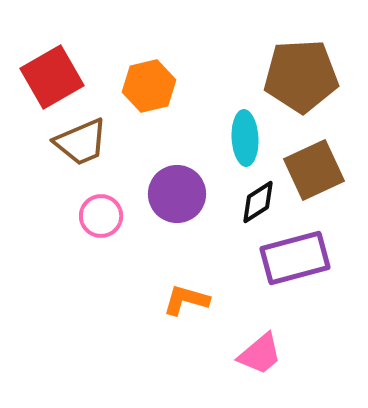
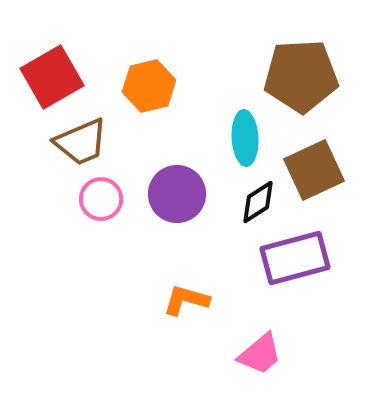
pink circle: moved 17 px up
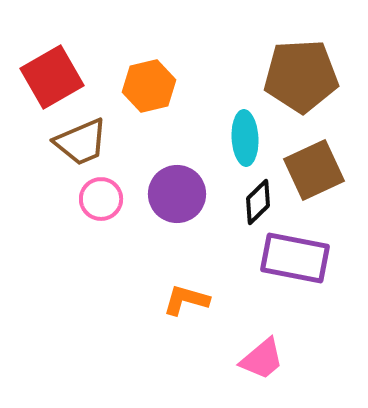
black diamond: rotated 12 degrees counterclockwise
purple rectangle: rotated 26 degrees clockwise
pink trapezoid: moved 2 px right, 5 px down
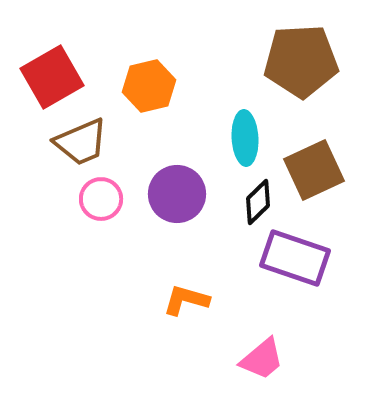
brown pentagon: moved 15 px up
purple rectangle: rotated 8 degrees clockwise
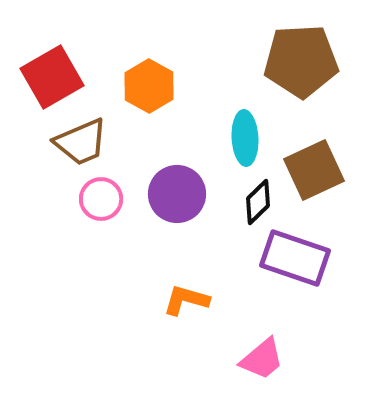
orange hexagon: rotated 18 degrees counterclockwise
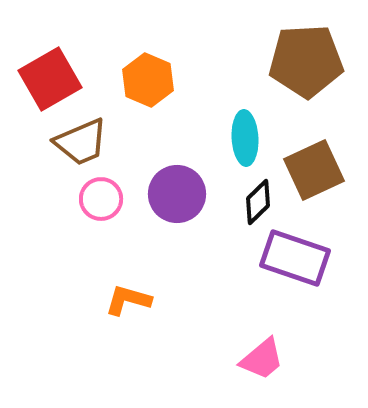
brown pentagon: moved 5 px right
red square: moved 2 px left, 2 px down
orange hexagon: moved 1 px left, 6 px up; rotated 6 degrees counterclockwise
orange L-shape: moved 58 px left
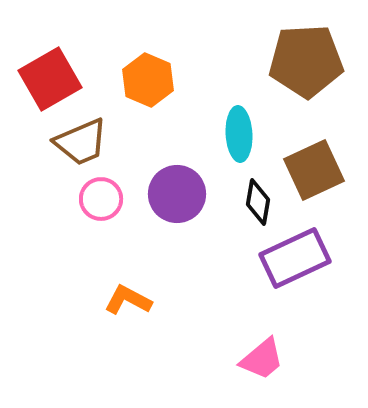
cyan ellipse: moved 6 px left, 4 px up
black diamond: rotated 36 degrees counterclockwise
purple rectangle: rotated 44 degrees counterclockwise
orange L-shape: rotated 12 degrees clockwise
